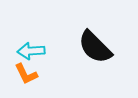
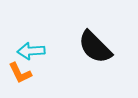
orange L-shape: moved 6 px left, 1 px up
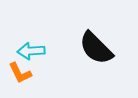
black semicircle: moved 1 px right, 1 px down
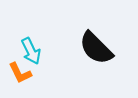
cyan arrow: rotated 112 degrees counterclockwise
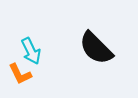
orange L-shape: moved 1 px down
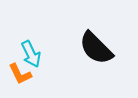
cyan arrow: moved 3 px down
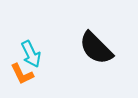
orange L-shape: moved 2 px right
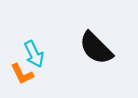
cyan arrow: moved 3 px right
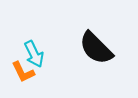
orange L-shape: moved 1 px right, 2 px up
